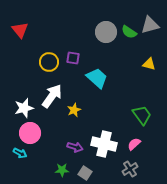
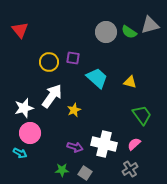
yellow triangle: moved 19 px left, 18 px down
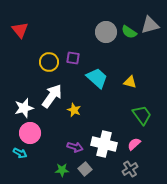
yellow star: rotated 24 degrees counterclockwise
gray square: moved 4 px up; rotated 16 degrees clockwise
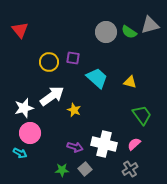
white arrow: rotated 20 degrees clockwise
